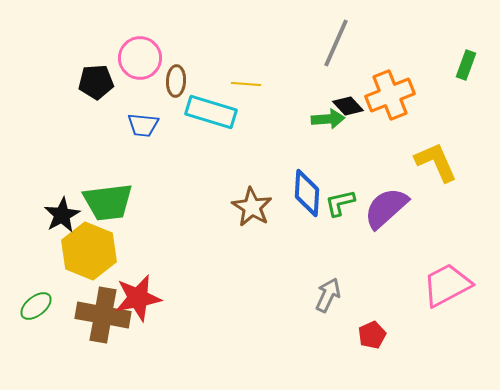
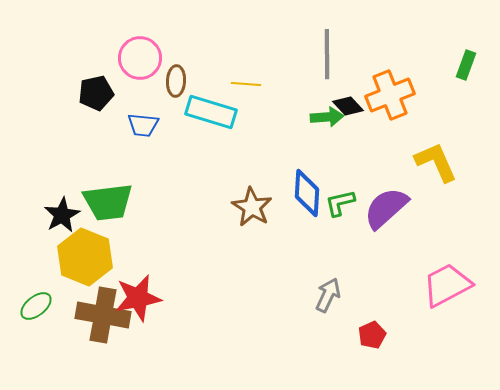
gray line: moved 9 px left, 11 px down; rotated 24 degrees counterclockwise
black pentagon: moved 11 px down; rotated 8 degrees counterclockwise
green arrow: moved 1 px left, 2 px up
yellow hexagon: moved 4 px left, 6 px down
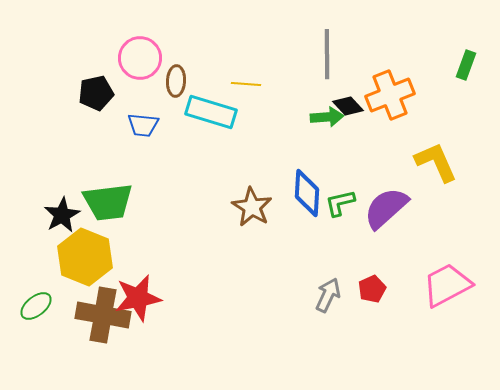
red pentagon: moved 46 px up
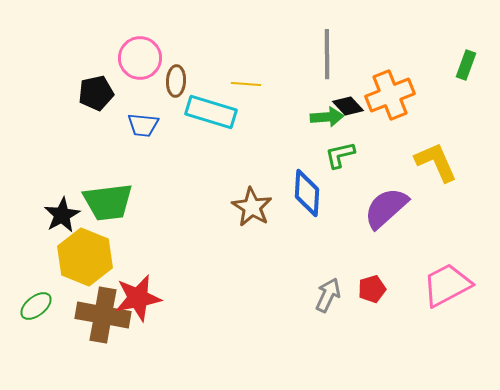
green L-shape: moved 48 px up
red pentagon: rotated 8 degrees clockwise
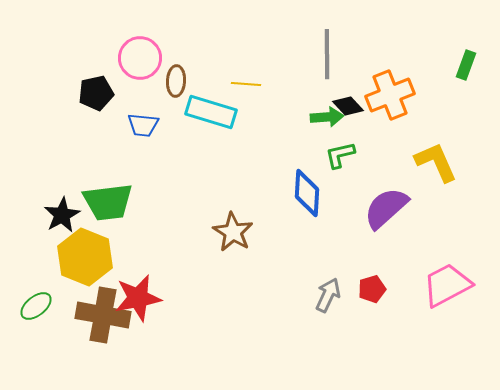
brown star: moved 19 px left, 25 px down
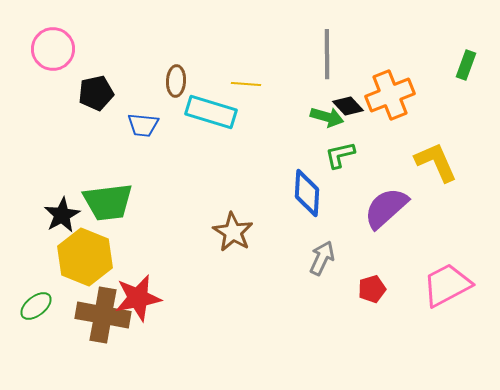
pink circle: moved 87 px left, 9 px up
green arrow: rotated 20 degrees clockwise
gray arrow: moved 6 px left, 37 px up
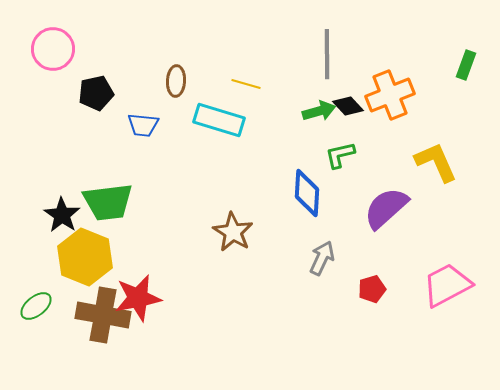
yellow line: rotated 12 degrees clockwise
cyan rectangle: moved 8 px right, 8 px down
green arrow: moved 8 px left, 6 px up; rotated 32 degrees counterclockwise
black star: rotated 9 degrees counterclockwise
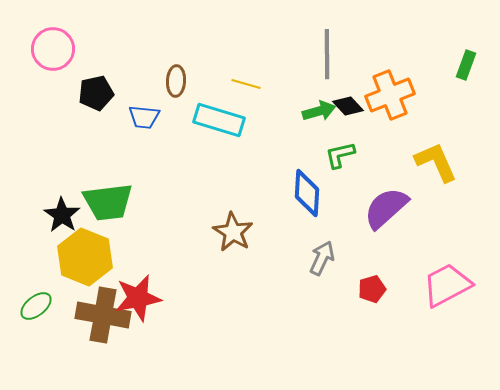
blue trapezoid: moved 1 px right, 8 px up
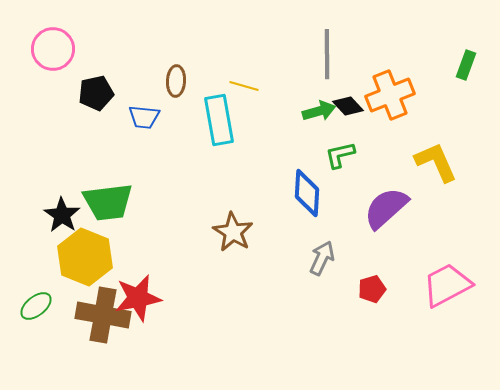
yellow line: moved 2 px left, 2 px down
cyan rectangle: rotated 63 degrees clockwise
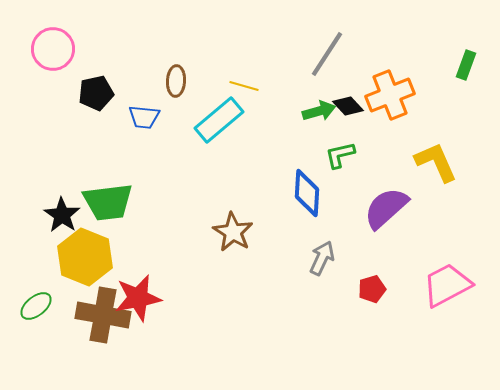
gray line: rotated 33 degrees clockwise
cyan rectangle: rotated 60 degrees clockwise
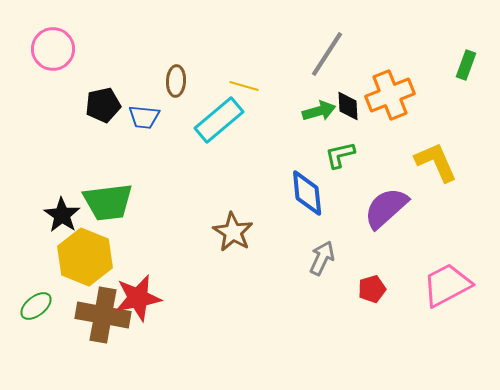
black pentagon: moved 7 px right, 12 px down
black diamond: rotated 40 degrees clockwise
blue diamond: rotated 9 degrees counterclockwise
